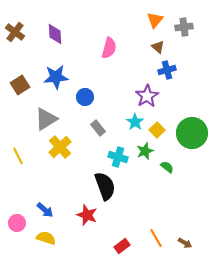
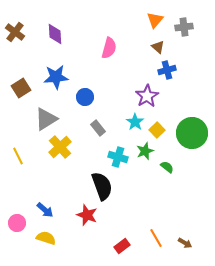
brown square: moved 1 px right, 3 px down
black semicircle: moved 3 px left
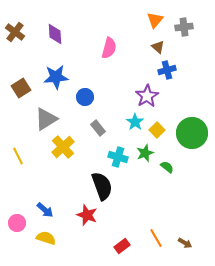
yellow cross: moved 3 px right
green star: moved 2 px down
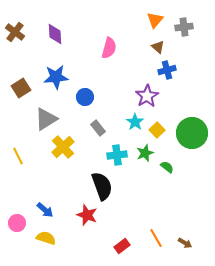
cyan cross: moved 1 px left, 2 px up; rotated 24 degrees counterclockwise
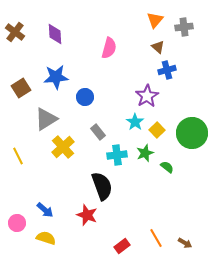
gray rectangle: moved 4 px down
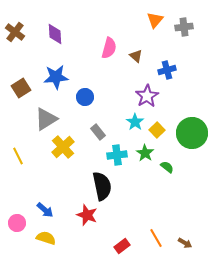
brown triangle: moved 22 px left, 9 px down
green star: rotated 18 degrees counterclockwise
black semicircle: rotated 8 degrees clockwise
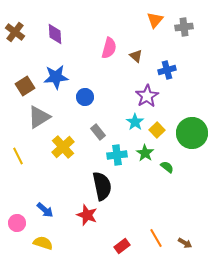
brown square: moved 4 px right, 2 px up
gray triangle: moved 7 px left, 2 px up
yellow semicircle: moved 3 px left, 5 px down
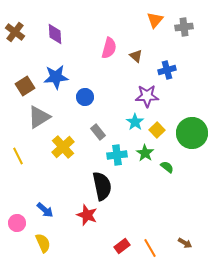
purple star: rotated 30 degrees clockwise
orange line: moved 6 px left, 10 px down
yellow semicircle: rotated 48 degrees clockwise
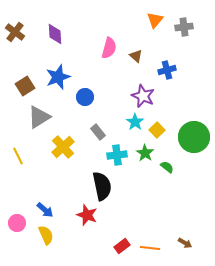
blue star: moved 2 px right; rotated 15 degrees counterclockwise
purple star: moved 4 px left; rotated 25 degrees clockwise
green circle: moved 2 px right, 4 px down
yellow semicircle: moved 3 px right, 8 px up
orange line: rotated 54 degrees counterclockwise
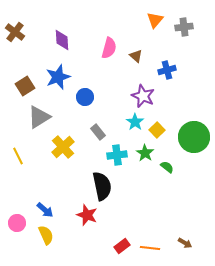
purple diamond: moved 7 px right, 6 px down
